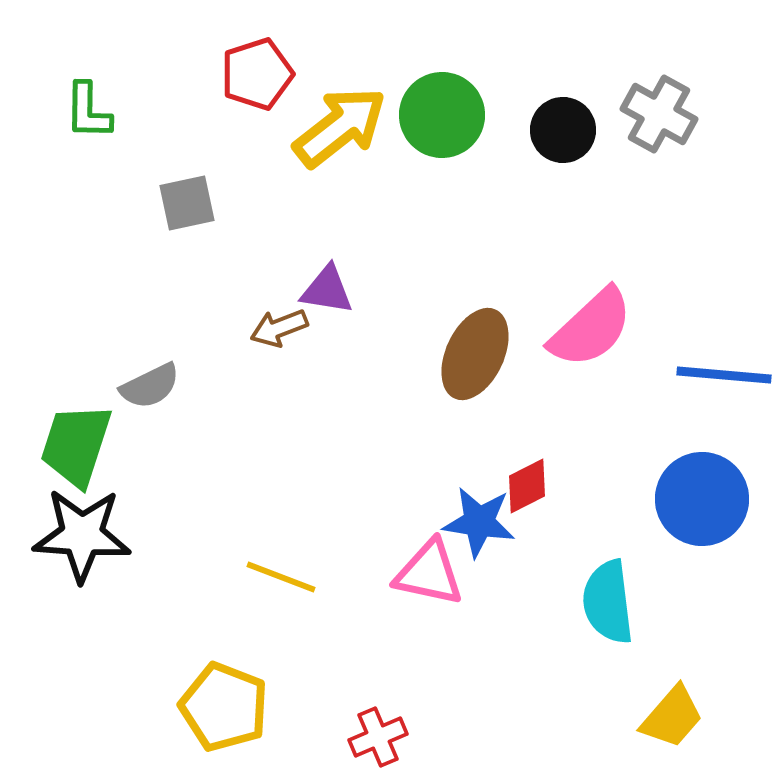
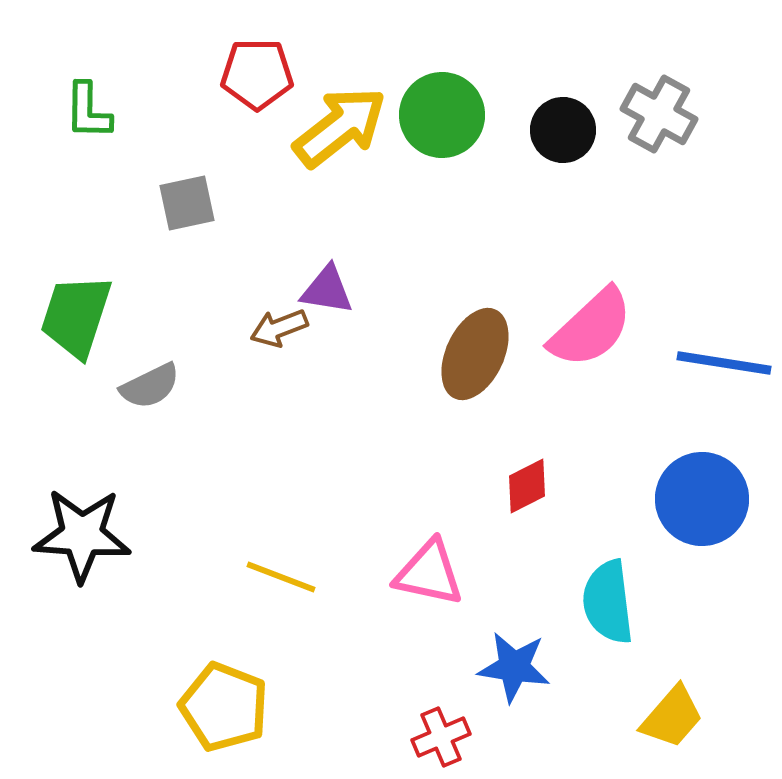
red pentagon: rotated 18 degrees clockwise
blue line: moved 12 px up; rotated 4 degrees clockwise
green trapezoid: moved 129 px up
blue star: moved 35 px right, 145 px down
red cross: moved 63 px right
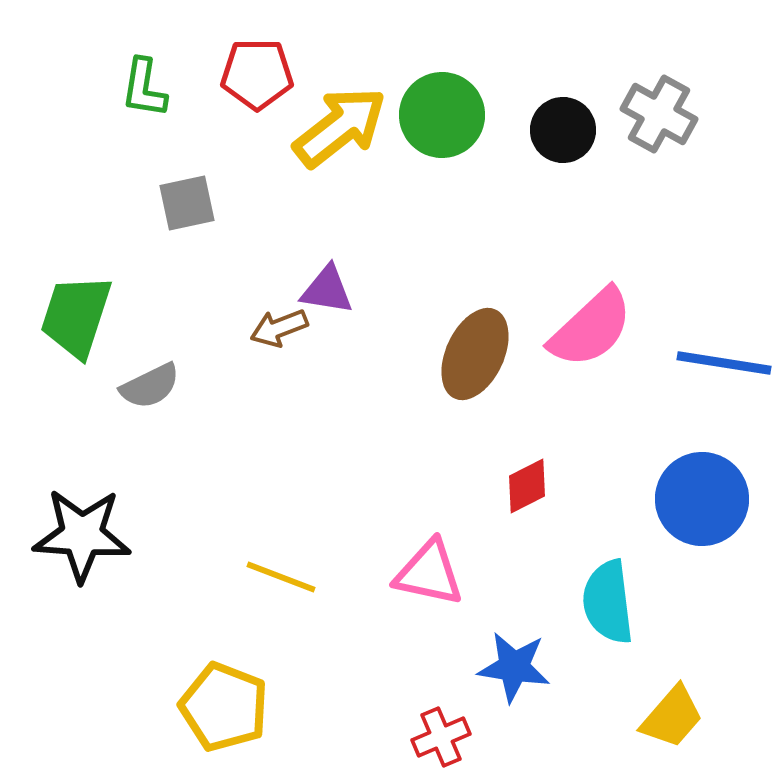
green L-shape: moved 56 px right, 23 px up; rotated 8 degrees clockwise
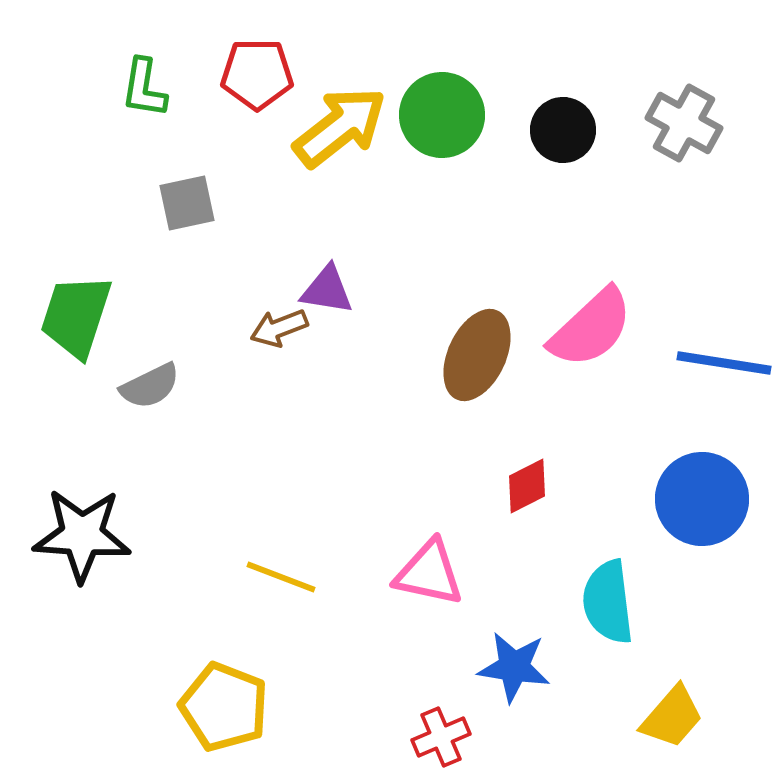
gray cross: moved 25 px right, 9 px down
brown ellipse: moved 2 px right, 1 px down
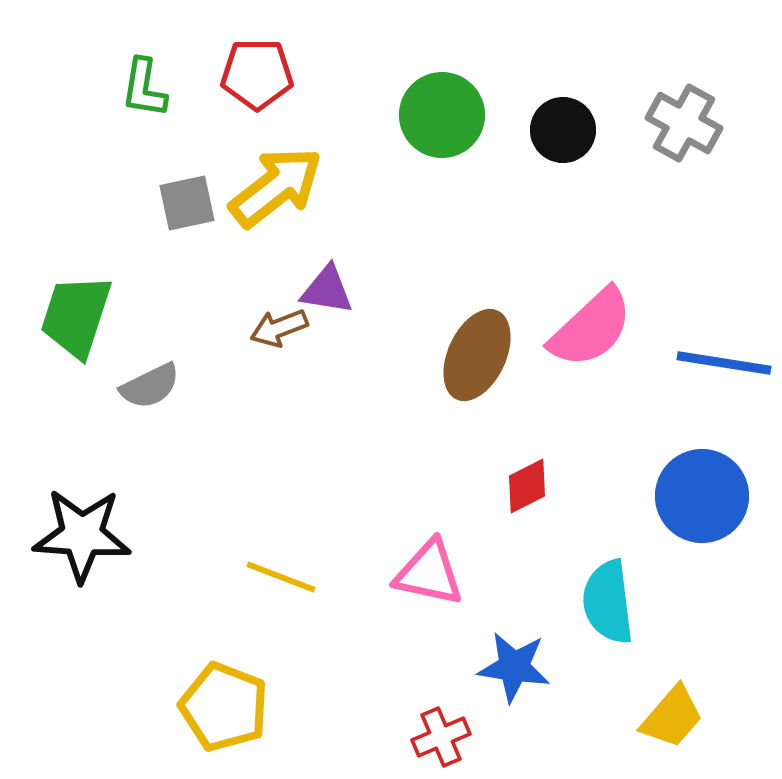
yellow arrow: moved 64 px left, 60 px down
blue circle: moved 3 px up
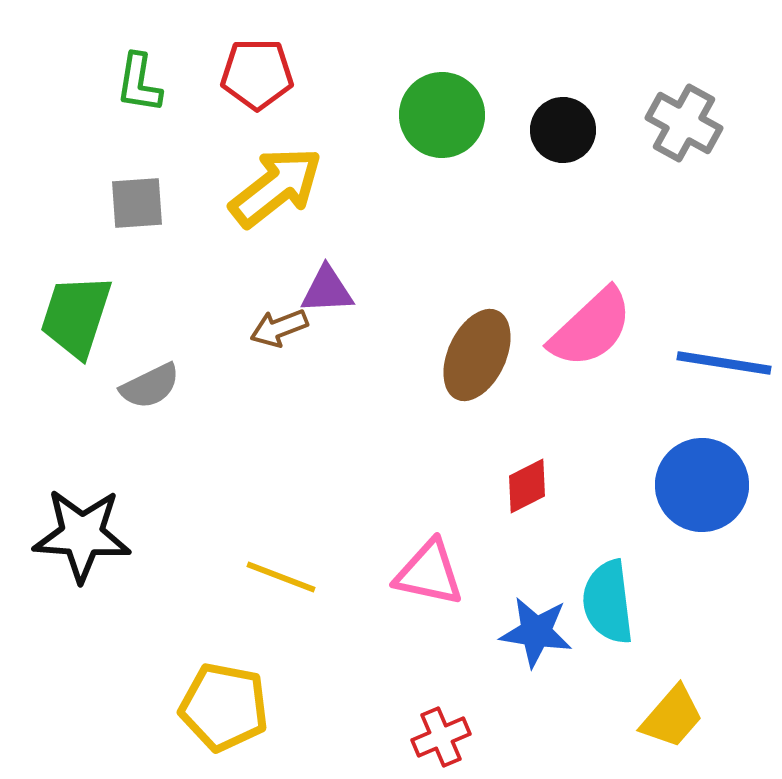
green L-shape: moved 5 px left, 5 px up
gray square: moved 50 px left; rotated 8 degrees clockwise
purple triangle: rotated 12 degrees counterclockwise
blue circle: moved 11 px up
blue star: moved 22 px right, 35 px up
yellow pentagon: rotated 10 degrees counterclockwise
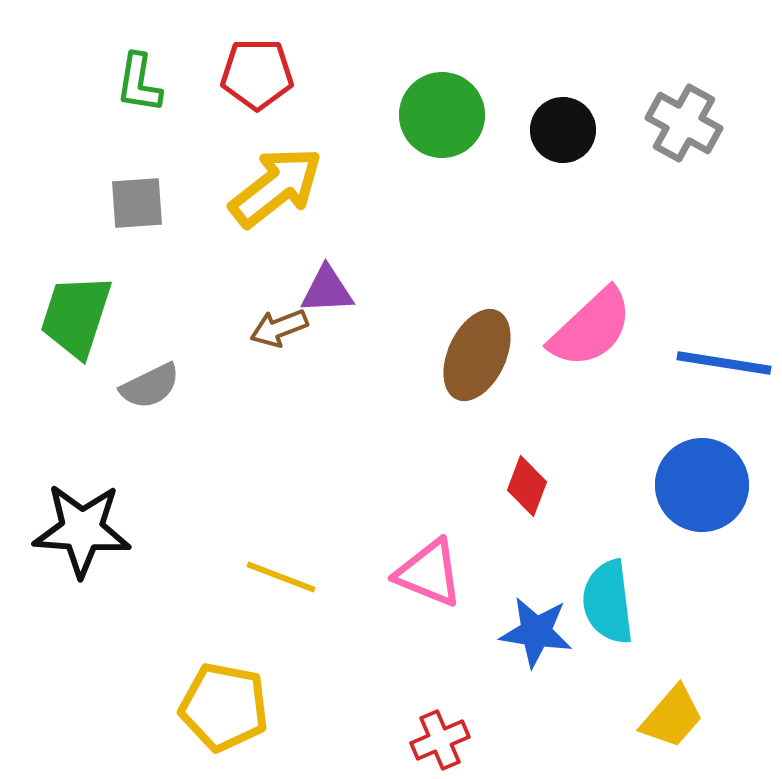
red diamond: rotated 42 degrees counterclockwise
black star: moved 5 px up
pink triangle: rotated 10 degrees clockwise
red cross: moved 1 px left, 3 px down
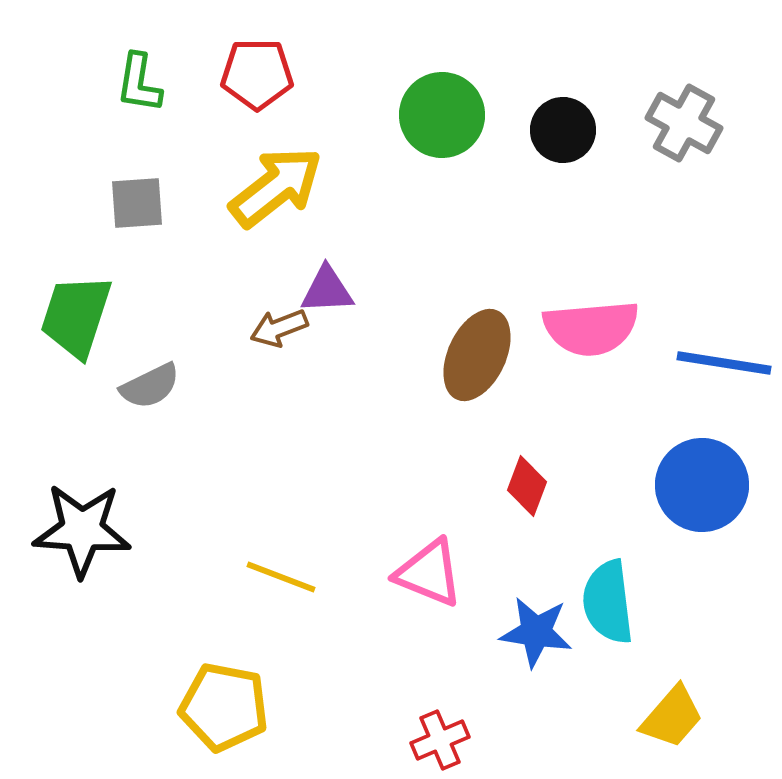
pink semicircle: rotated 38 degrees clockwise
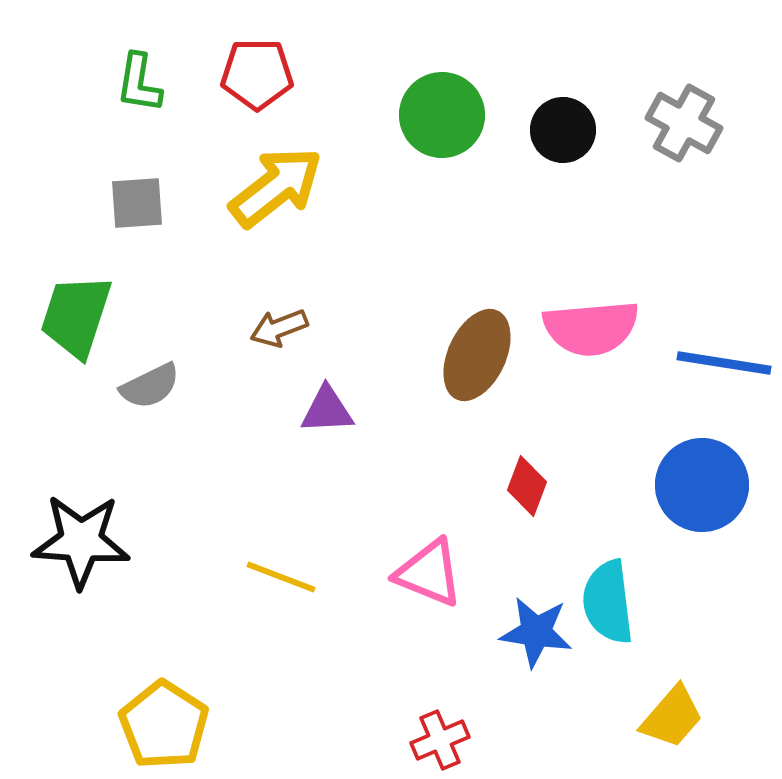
purple triangle: moved 120 px down
black star: moved 1 px left, 11 px down
yellow pentagon: moved 60 px left, 18 px down; rotated 22 degrees clockwise
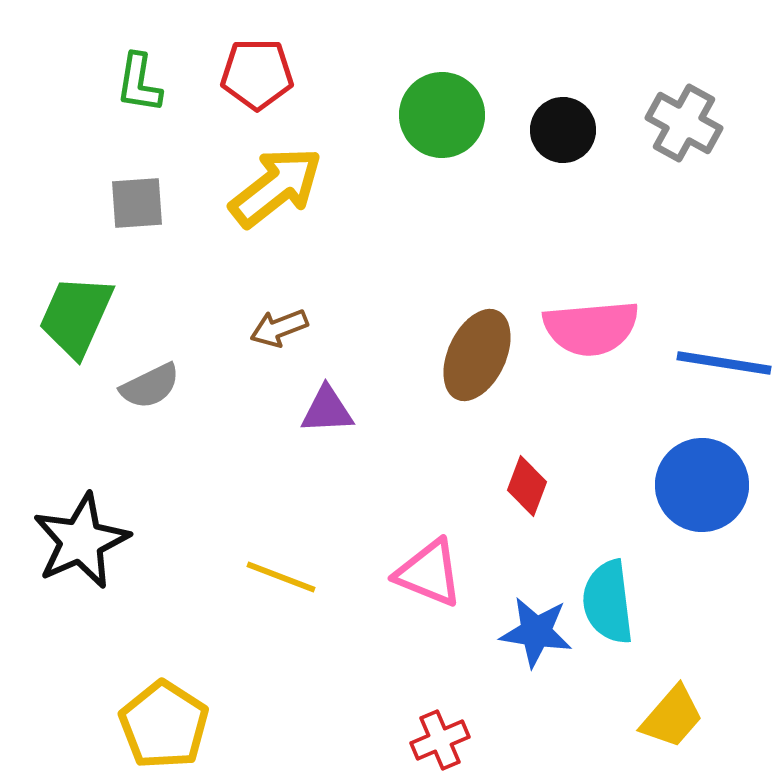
green trapezoid: rotated 6 degrees clockwise
black star: rotated 28 degrees counterclockwise
